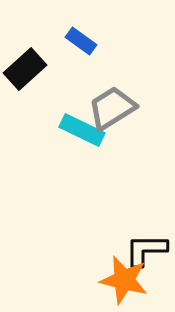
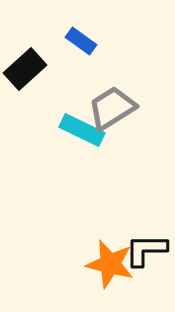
orange star: moved 14 px left, 16 px up
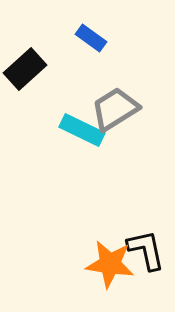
blue rectangle: moved 10 px right, 3 px up
gray trapezoid: moved 3 px right, 1 px down
black L-shape: rotated 78 degrees clockwise
orange star: rotated 6 degrees counterclockwise
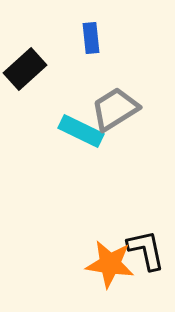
blue rectangle: rotated 48 degrees clockwise
cyan rectangle: moved 1 px left, 1 px down
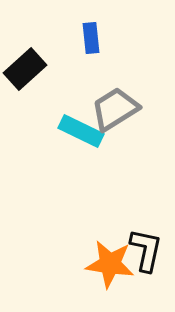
black L-shape: rotated 24 degrees clockwise
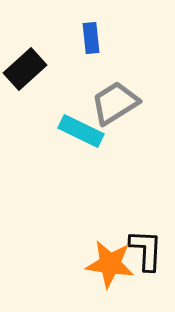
gray trapezoid: moved 6 px up
black L-shape: rotated 9 degrees counterclockwise
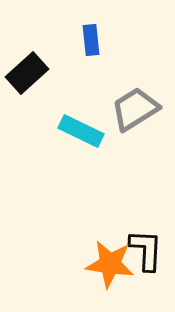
blue rectangle: moved 2 px down
black rectangle: moved 2 px right, 4 px down
gray trapezoid: moved 20 px right, 6 px down
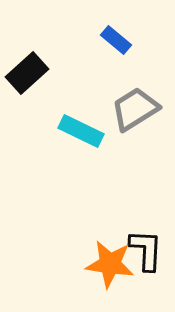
blue rectangle: moved 25 px right; rotated 44 degrees counterclockwise
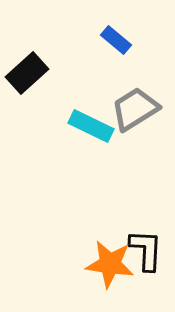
cyan rectangle: moved 10 px right, 5 px up
